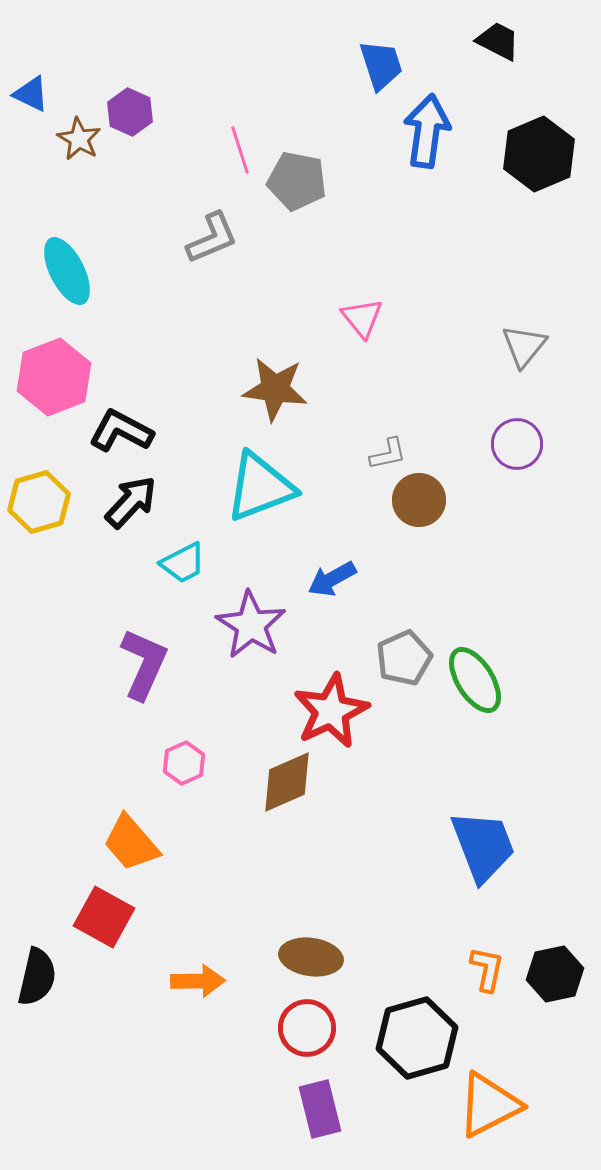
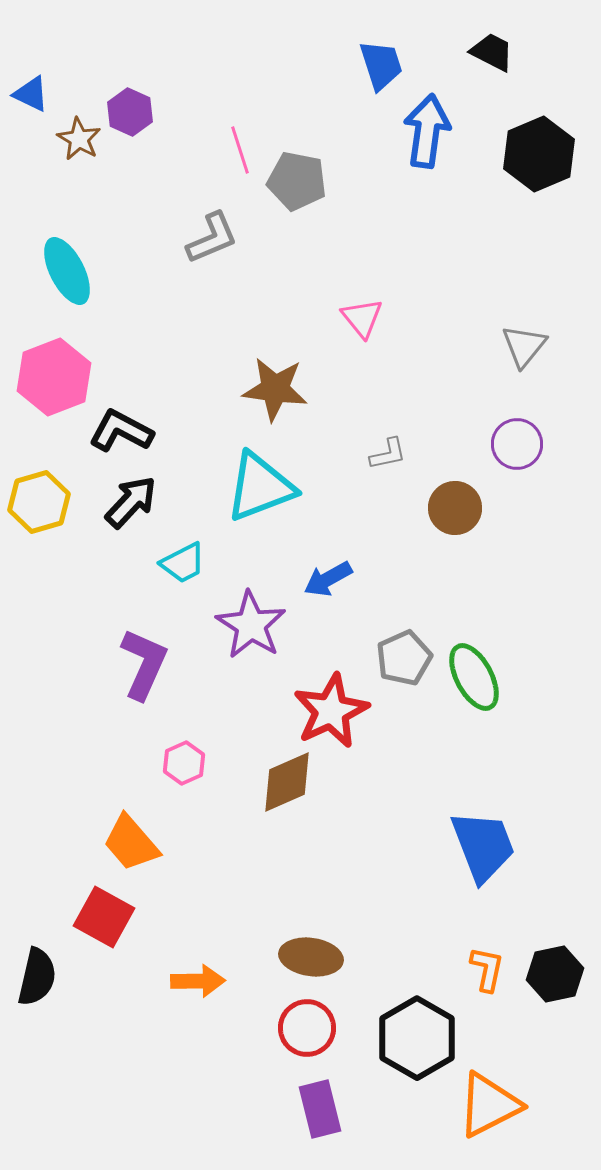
black trapezoid at (498, 41): moved 6 px left, 11 px down
brown circle at (419, 500): moved 36 px right, 8 px down
blue arrow at (332, 579): moved 4 px left
green ellipse at (475, 680): moved 1 px left, 3 px up; rotated 4 degrees clockwise
black hexagon at (417, 1038): rotated 14 degrees counterclockwise
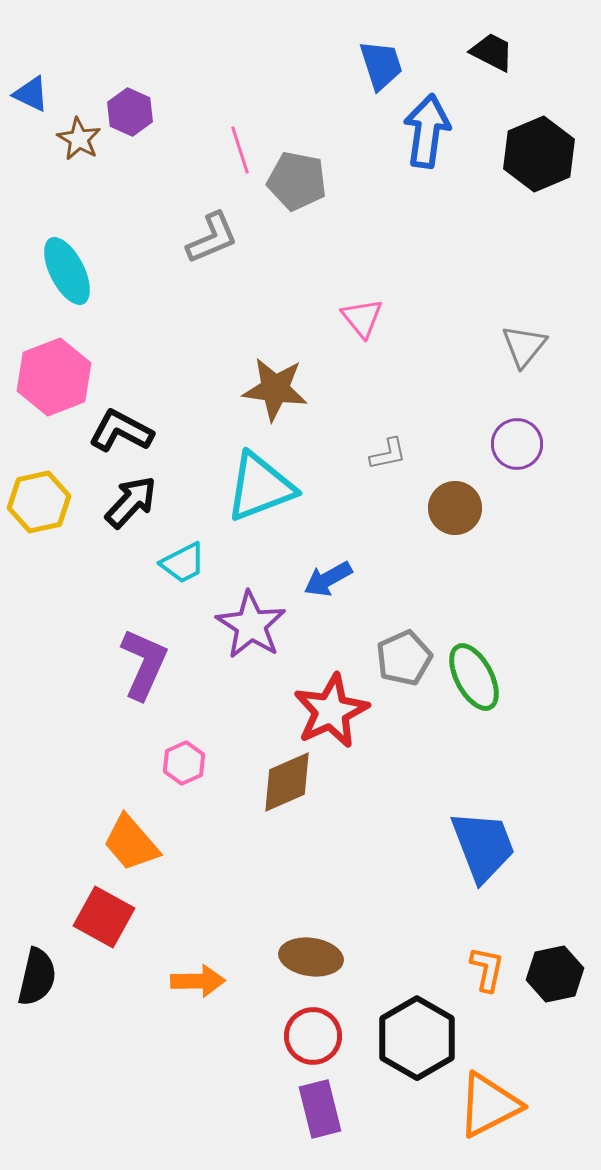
yellow hexagon at (39, 502): rotated 4 degrees clockwise
red circle at (307, 1028): moved 6 px right, 8 px down
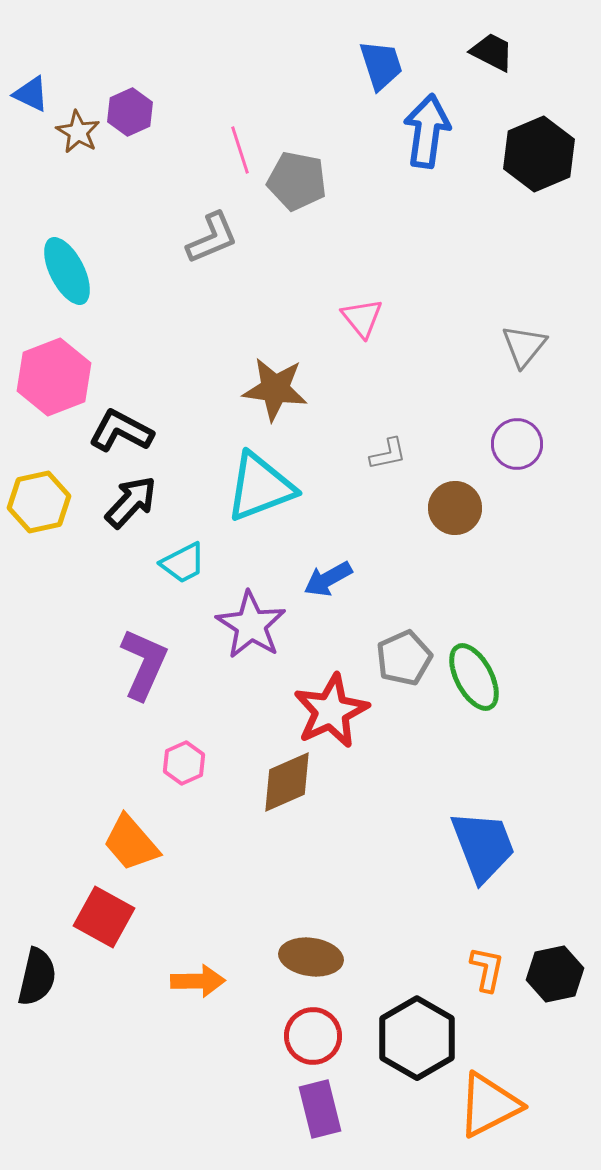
purple hexagon at (130, 112): rotated 12 degrees clockwise
brown star at (79, 139): moved 1 px left, 7 px up
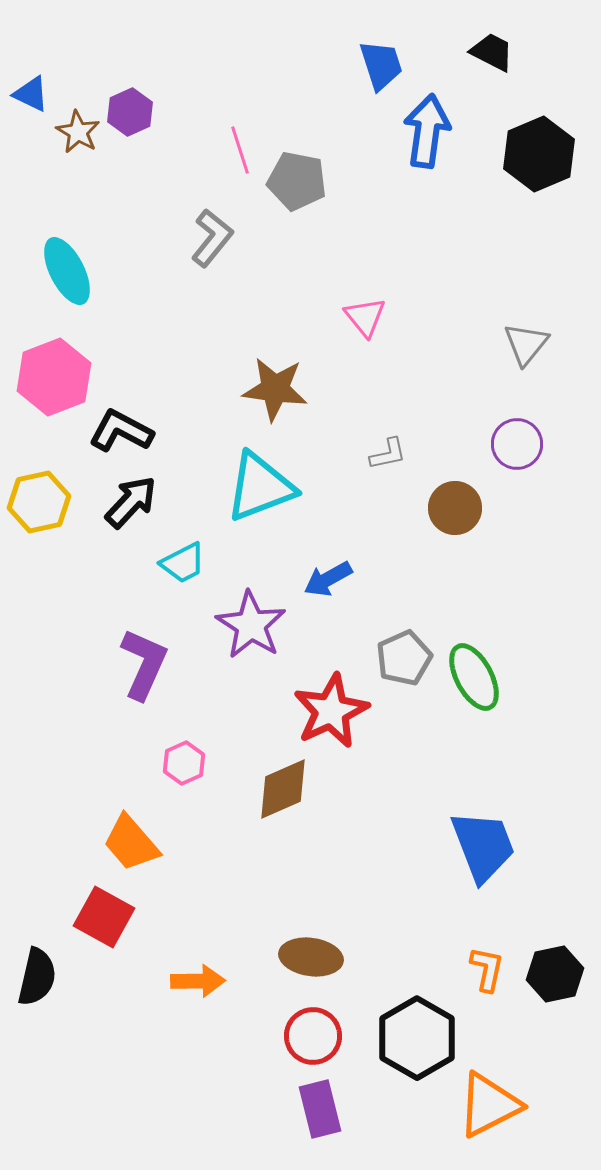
gray L-shape at (212, 238): rotated 28 degrees counterclockwise
pink triangle at (362, 318): moved 3 px right, 1 px up
gray triangle at (524, 346): moved 2 px right, 2 px up
brown diamond at (287, 782): moved 4 px left, 7 px down
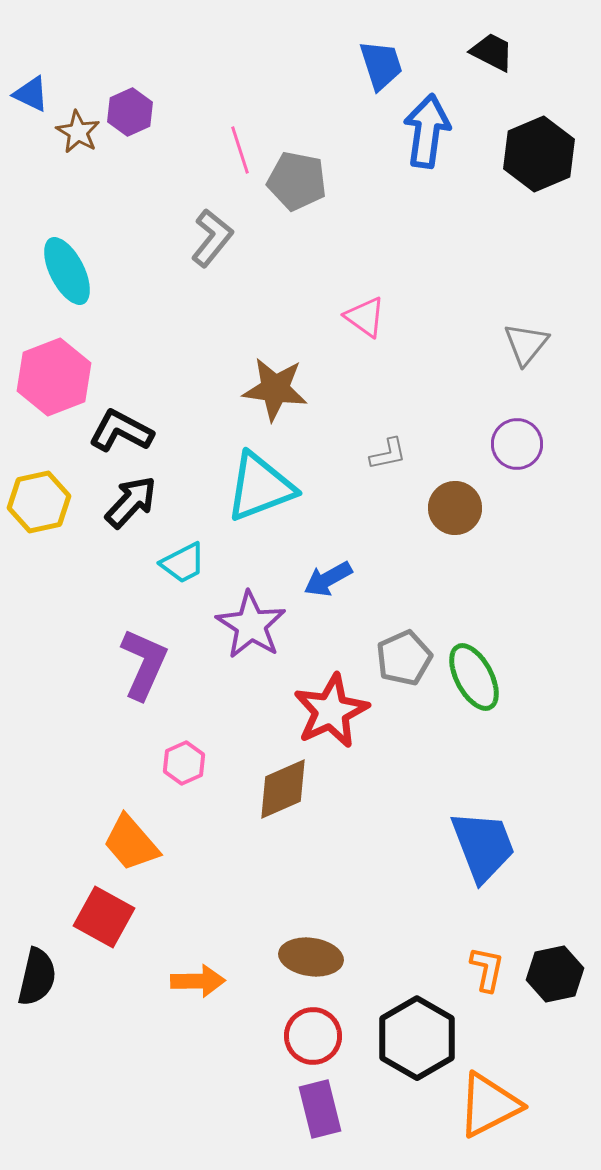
pink triangle at (365, 317): rotated 15 degrees counterclockwise
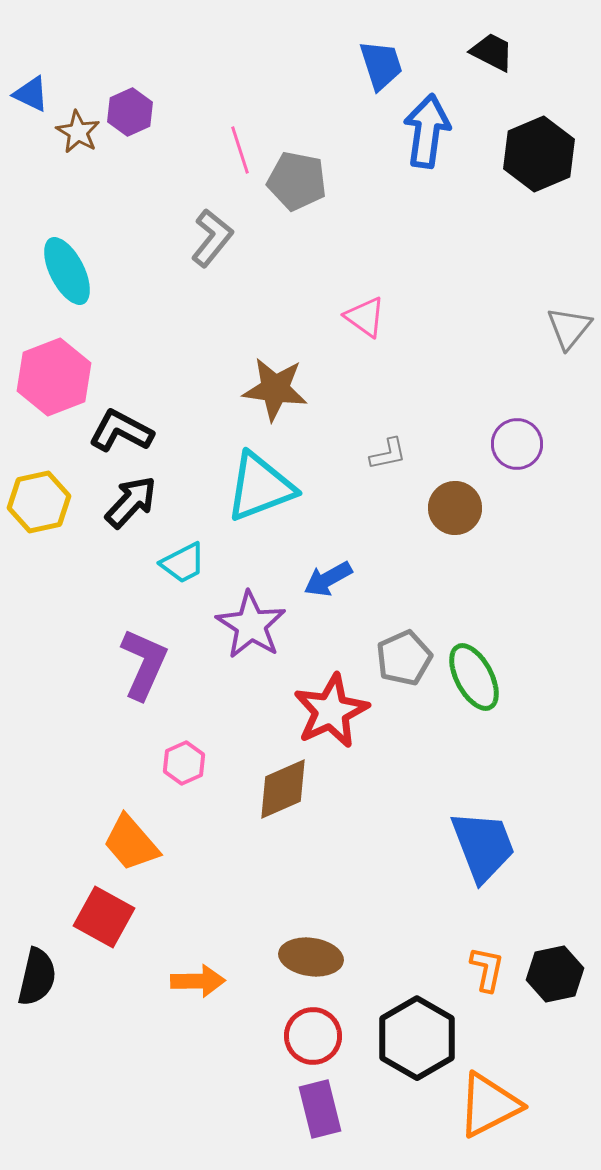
gray triangle at (526, 344): moved 43 px right, 16 px up
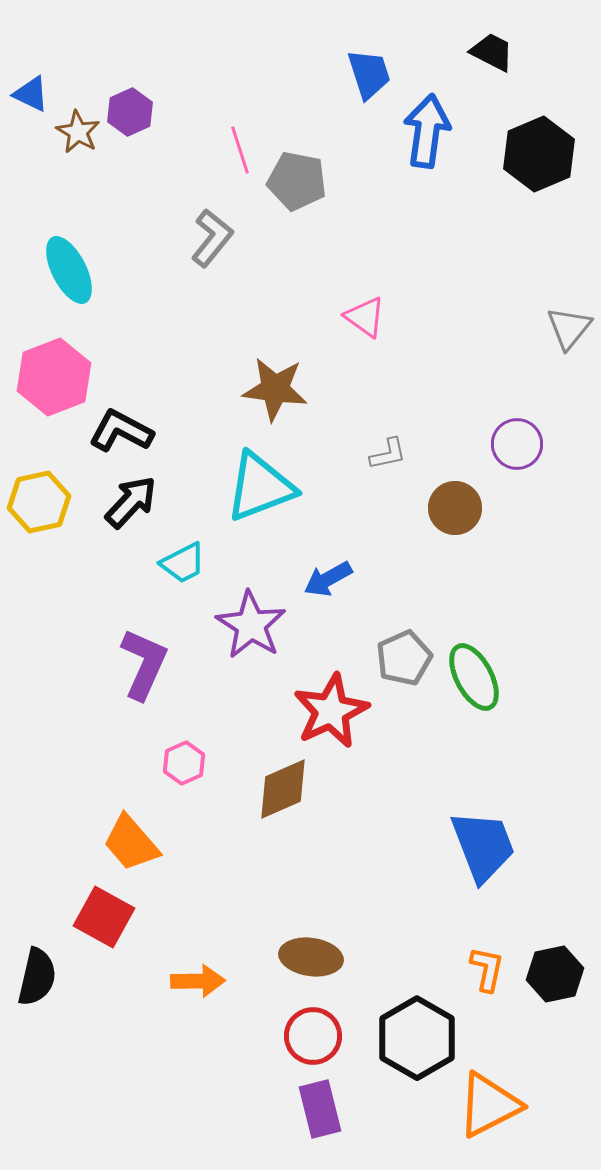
blue trapezoid at (381, 65): moved 12 px left, 9 px down
cyan ellipse at (67, 271): moved 2 px right, 1 px up
